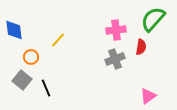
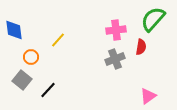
black line: moved 2 px right, 2 px down; rotated 66 degrees clockwise
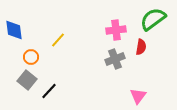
green semicircle: rotated 12 degrees clockwise
gray square: moved 5 px right
black line: moved 1 px right, 1 px down
pink triangle: moved 10 px left; rotated 18 degrees counterclockwise
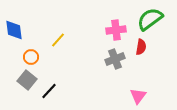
green semicircle: moved 3 px left
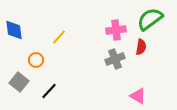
yellow line: moved 1 px right, 3 px up
orange circle: moved 5 px right, 3 px down
gray square: moved 8 px left, 2 px down
pink triangle: rotated 36 degrees counterclockwise
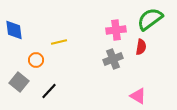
yellow line: moved 5 px down; rotated 35 degrees clockwise
gray cross: moved 2 px left
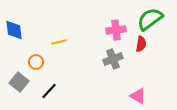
red semicircle: moved 3 px up
orange circle: moved 2 px down
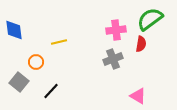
black line: moved 2 px right
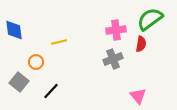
pink triangle: rotated 18 degrees clockwise
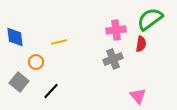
blue diamond: moved 1 px right, 7 px down
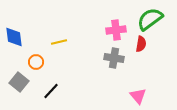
blue diamond: moved 1 px left
gray cross: moved 1 px right, 1 px up; rotated 30 degrees clockwise
